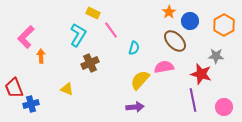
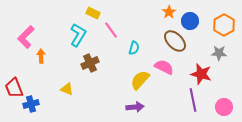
gray star: moved 3 px right, 3 px up
pink semicircle: rotated 36 degrees clockwise
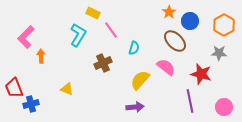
brown cross: moved 13 px right
pink semicircle: moved 2 px right; rotated 12 degrees clockwise
purple line: moved 3 px left, 1 px down
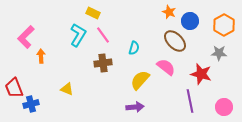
orange star: rotated 16 degrees counterclockwise
pink line: moved 8 px left, 5 px down
brown cross: rotated 18 degrees clockwise
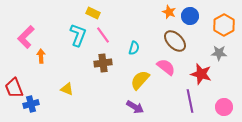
blue circle: moved 5 px up
cyan L-shape: rotated 10 degrees counterclockwise
purple arrow: rotated 36 degrees clockwise
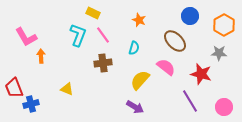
orange star: moved 30 px left, 8 px down
pink L-shape: rotated 75 degrees counterclockwise
purple line: rotated 20 degrees counterclockwise
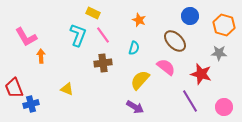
orange hexagon: rotated 15 degrees counterclockwise
